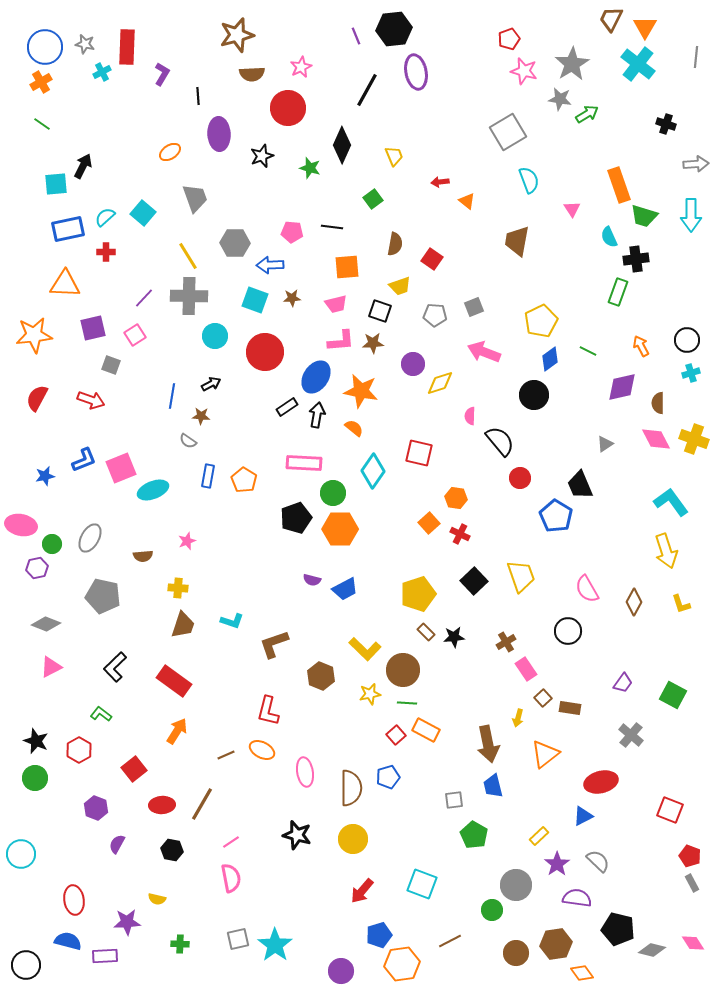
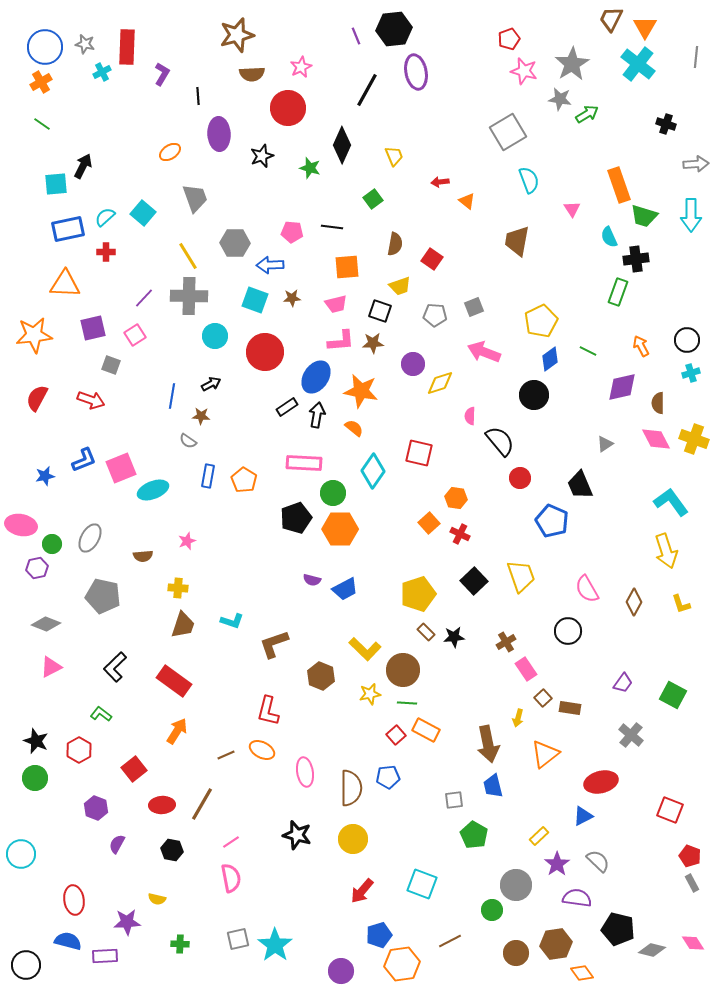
blue pentagon at (556, 516): moved 4 px left, 5 px down; rotated 8 degrees counterclockwise
blue pentagon at (388, 777): rotated 10 degrees clockwise
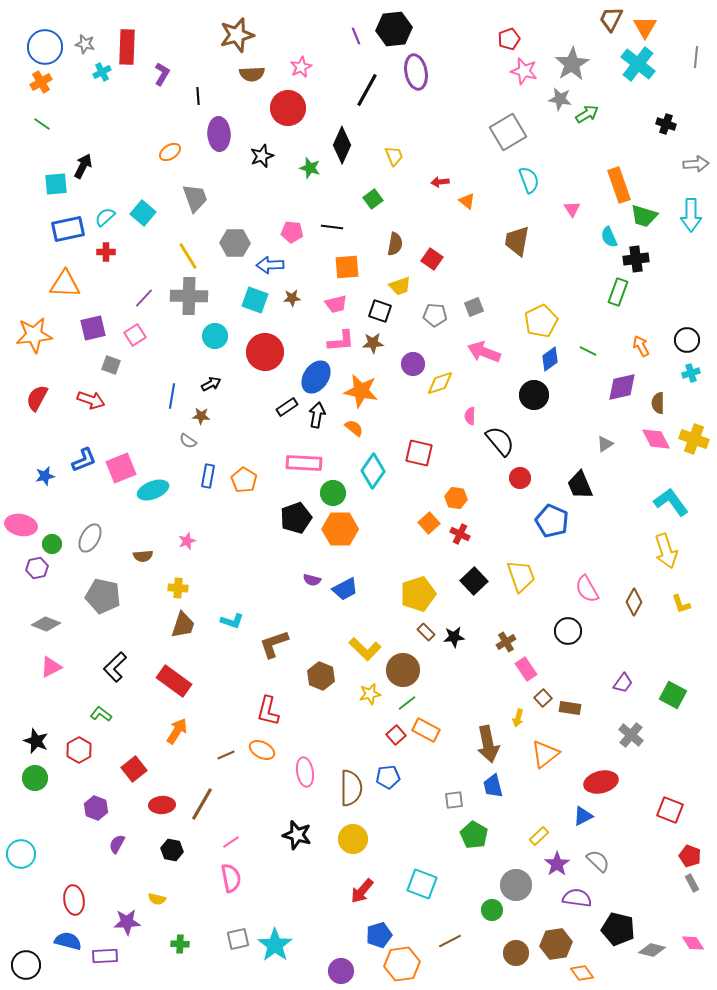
green line at (407, 703): rotated 42 degrees counterclockwise
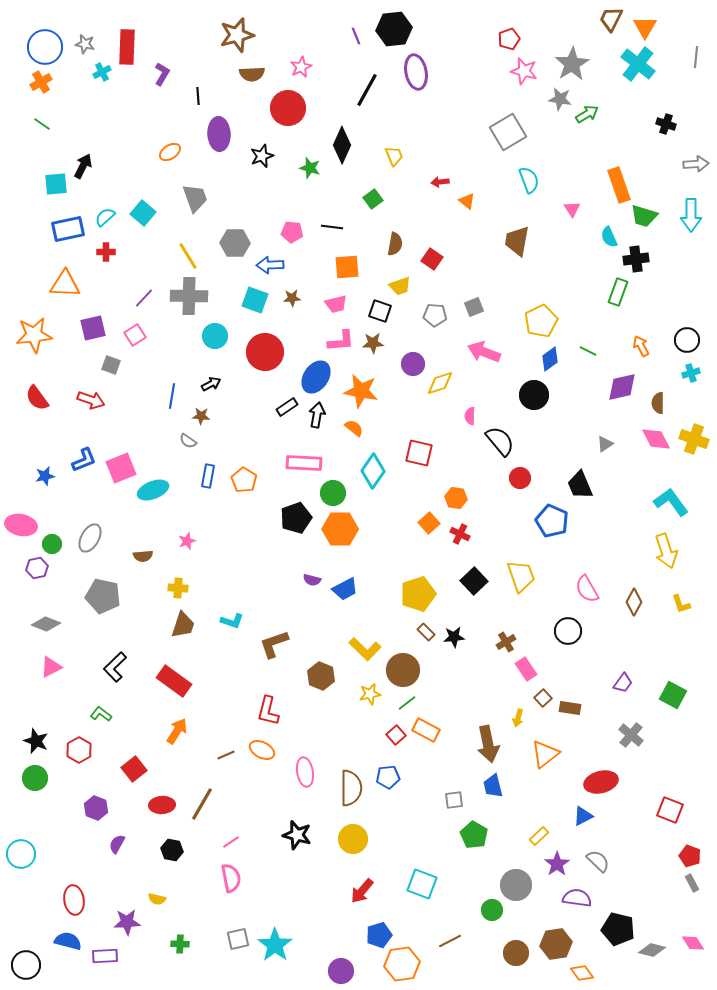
red semicircle at (37, 398): rotated 64 degrees counterclockwise
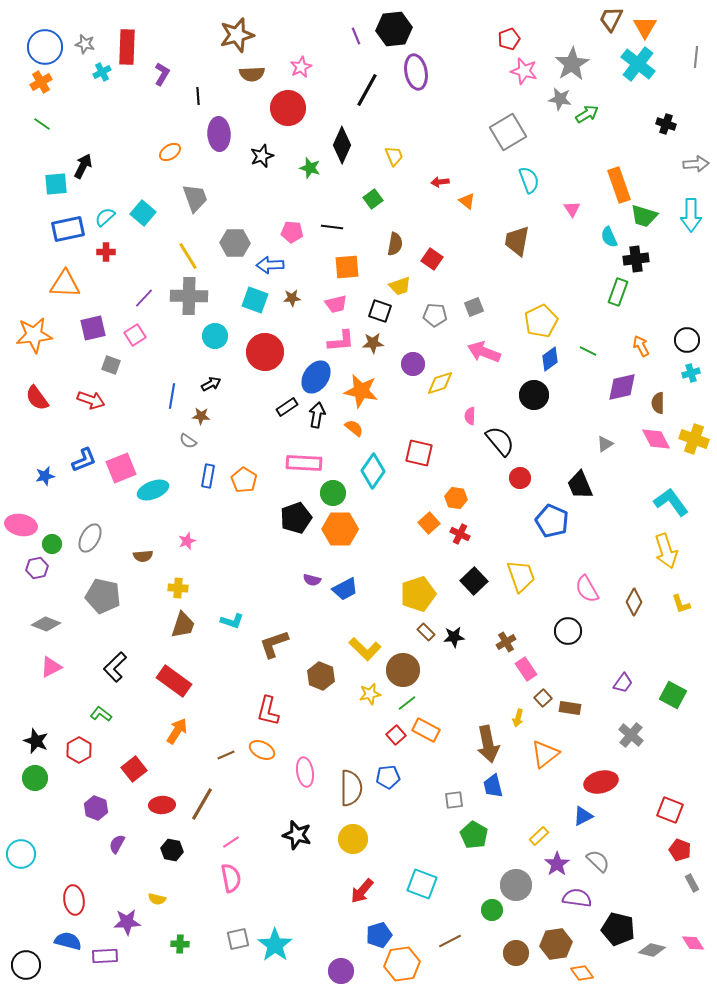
red pentagon at (690, 856): moved 10 px left, 6 px up
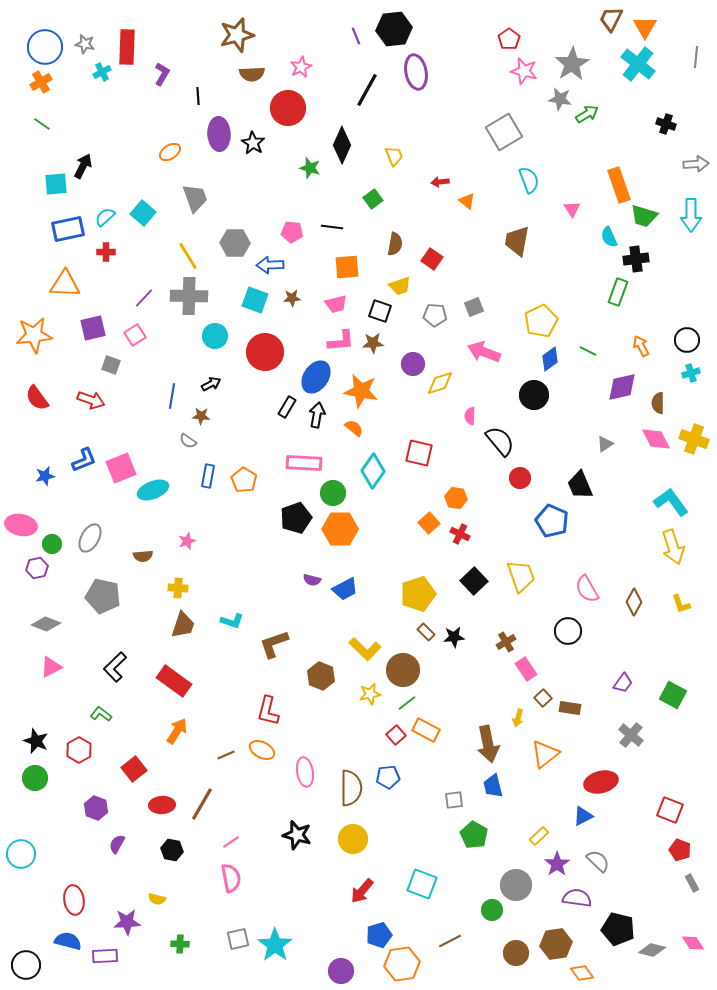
red pentagon at (509, 39): rotated 15 degrees counterclockwise
gray square at (508, 132): moved 4 px left
black star at (262, 156): moved 9 px left, 13 px up; rotated 20 degrees counterclockwise
black rectangle at (287, 407): rotated 25 degrees counterclockwise
yellow arrow at (666, 551): moved 7 px right, 4 px up
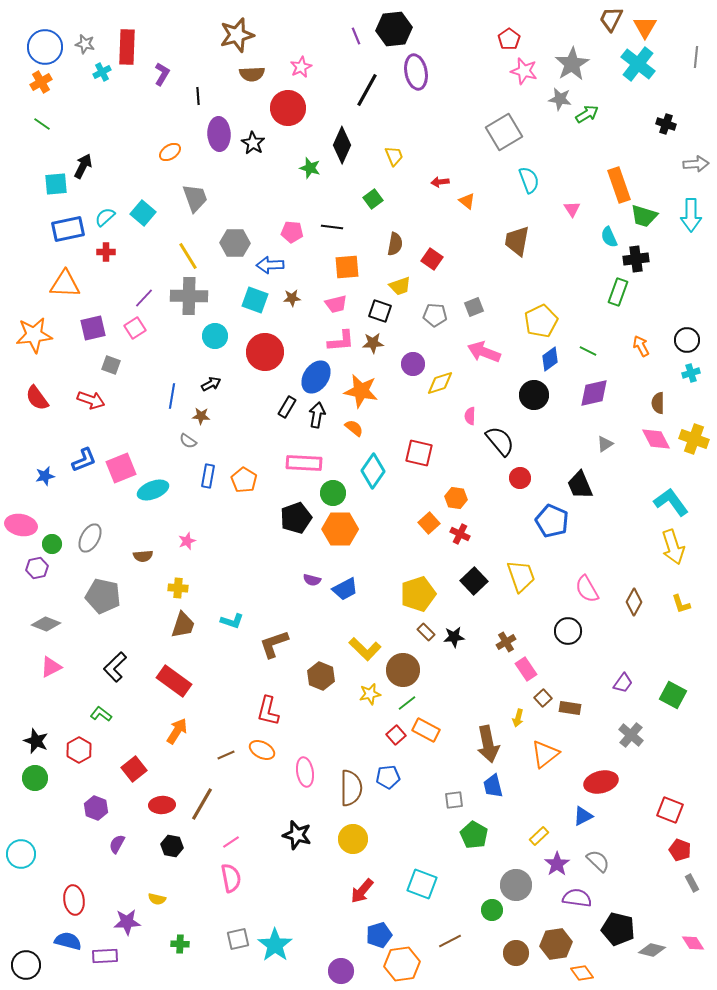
pink square at (135, 335): moved 7 px up
purple diamond at (622, 387): moved 28 px left, 6 px down
black hexagon at (172, 850): moved 4 px up
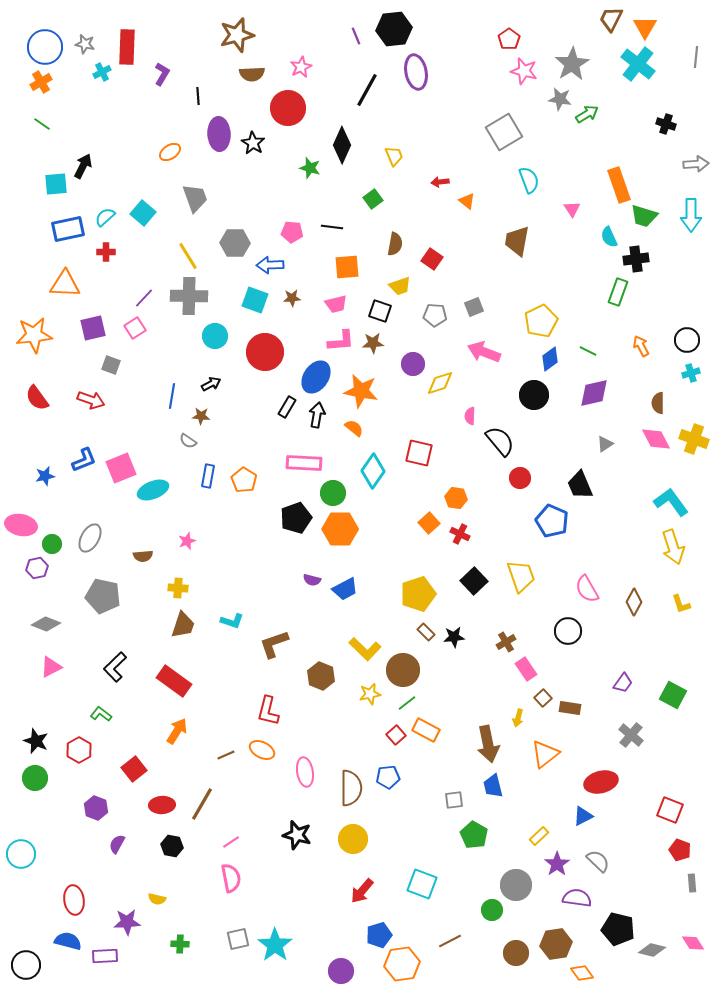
gray rectangle at (692, 883): rotated 24 degrees clockwise
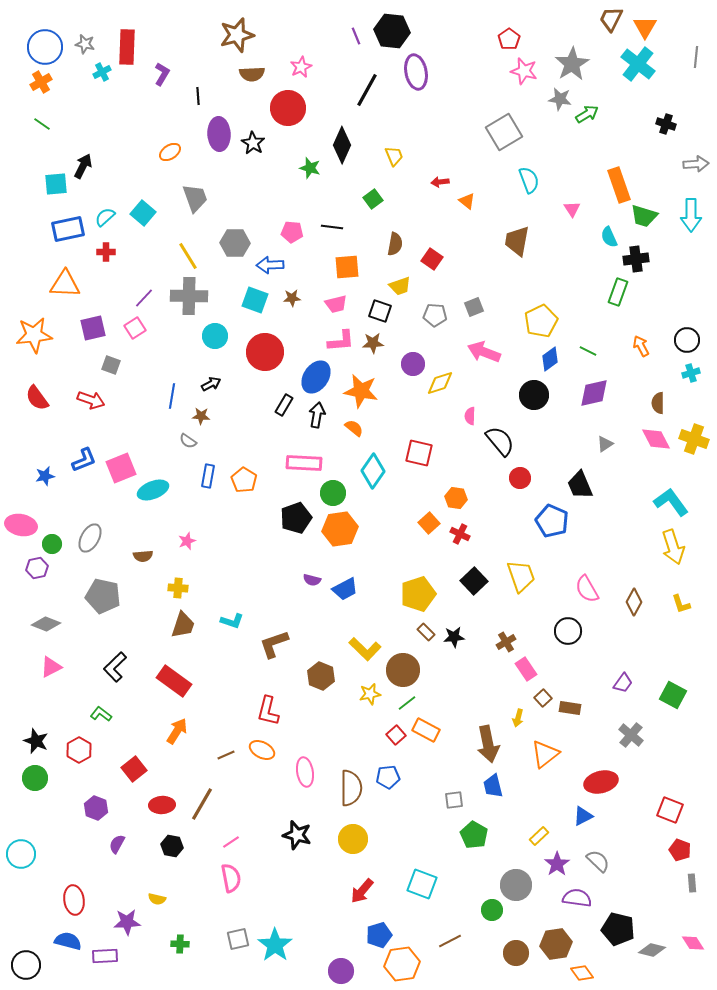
black hexagon at (394, 29): moved 2 px left, 2 px down; rotated 12 degrees clockwise
black rectangle at (287, 407): moved 3 px left, 2 px up
orange hexagon at (340, 529): rotated 8 degrees counterclockwise
